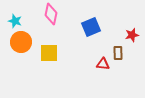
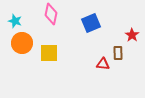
blue square: moved 4 px up
red star: rotated 24 degrees counterclockwise
orange circle: moved 1 px right, 1 px down
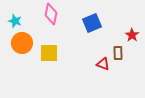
blue square: moved 1 px right
red triangle: rotated 16 degrees clockwise
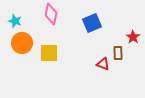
red star: moved 1 px right, 2 px down
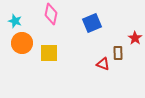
red star: moved 2 px right, 1 px down
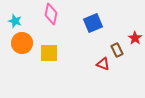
blue square: moved 1 px right
brown rectangle: moved 1 px left, 3 px up; rotated 24 degrees counterclockwise
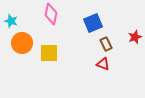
cyan star: moved 4 px left
red star: moved 1 px up; rotated 16 degrees clockwise
brown rectangle: moved 11 px left, 6 px up
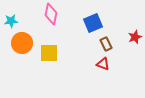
cyan star: rotated 24 degrees counterclockwise
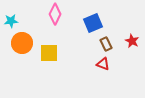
pink diamond: moved 4 px right; rotated 15 degrees clockwise
red star: moved 3 px left, 4 px down; rotated 24 degrees counterclockwise
